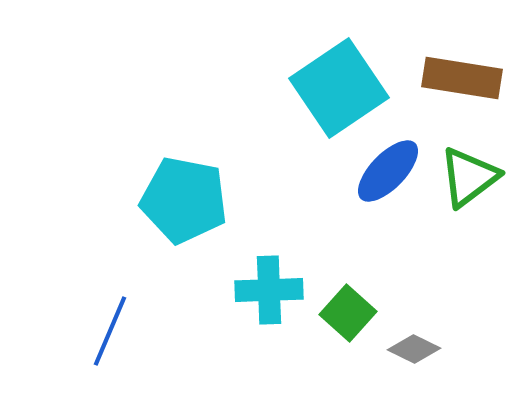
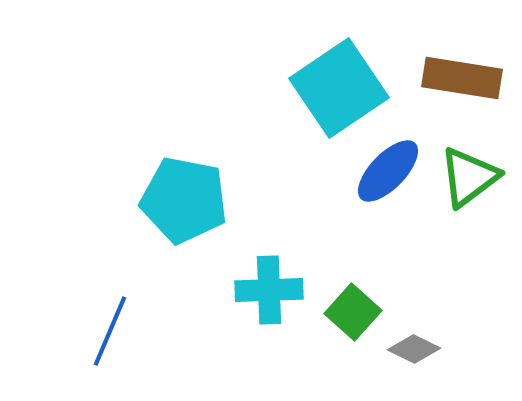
green square: moved 5 px right, 1 px up
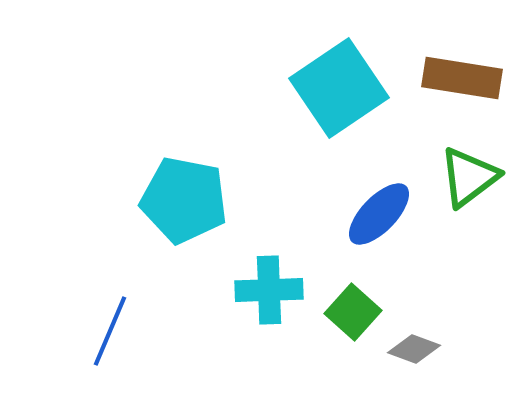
blue ellipse: moved 9 px left, 43 px down
gray diamond: rotated 6 degrees counterclockwise
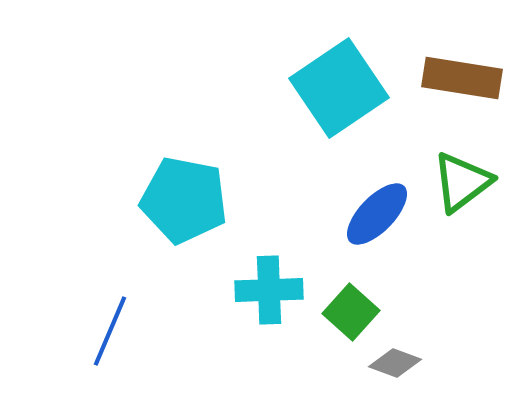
green triangle: moved 7 px left, 5 px down
blue ellipse: moved 2 px left
green square: moved 2 px left
gray diamond: moved 19 px left, 14 px down
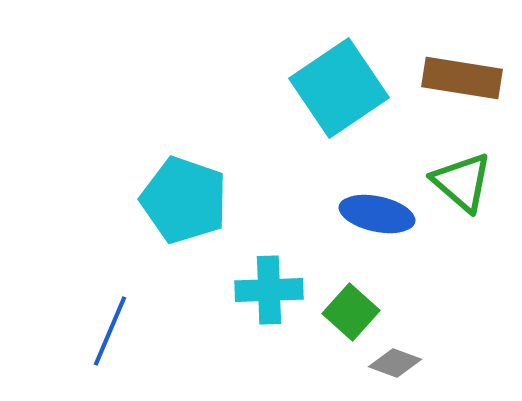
green triangle: rotated 42 degrees counterclockwise
cyan pentagon: rotated 8 degrees clockwise
blue ellipse: rotated 58 degrees clockwise
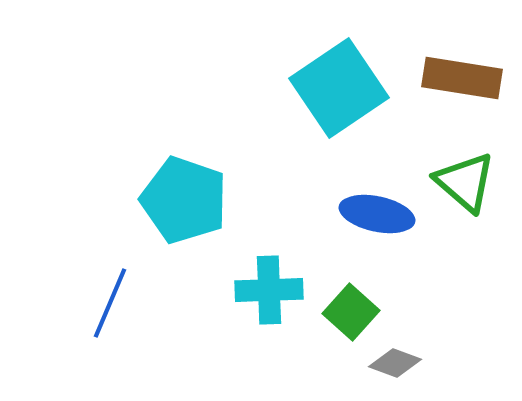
green triangle: moved 3 px right
blue line: moved 28 px up
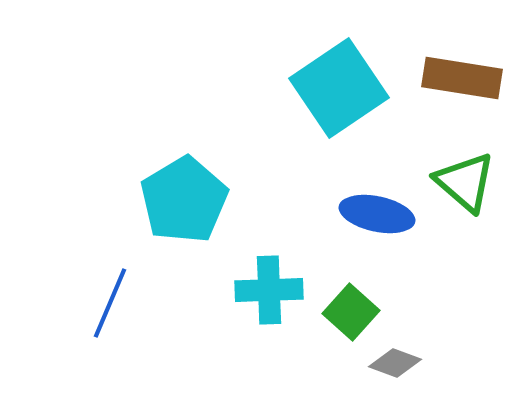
cyan pentagon: rotated 22 degrees clockwise
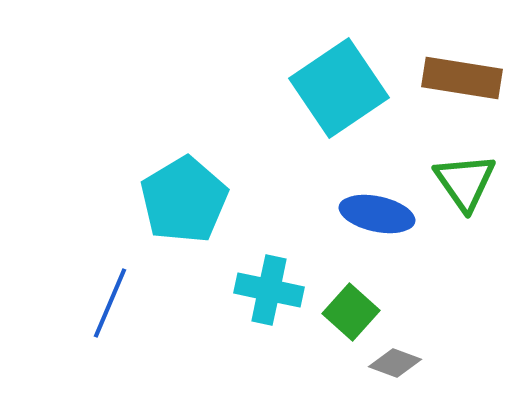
green triangle: rotated 14 degrees clockwise
cyan cross: rotated 14 degrees clockwise
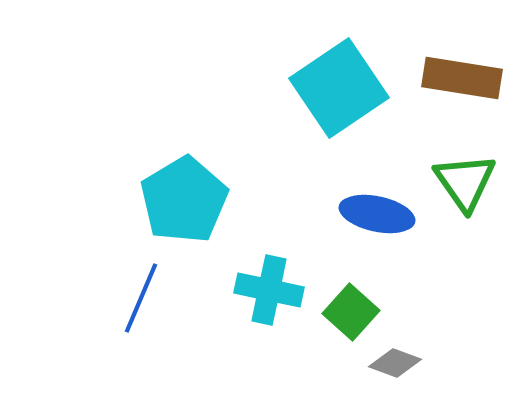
blue line: moved 31 px right, 5 px up
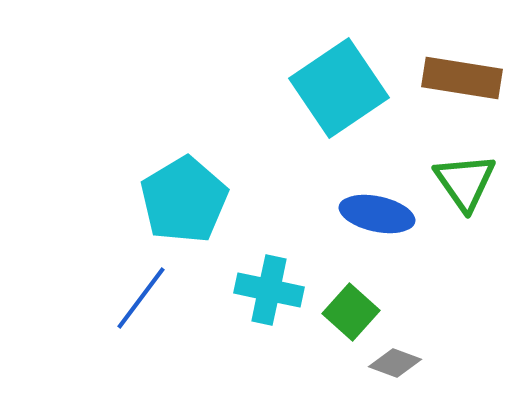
blue line: rotated 14 degrees clockwise
